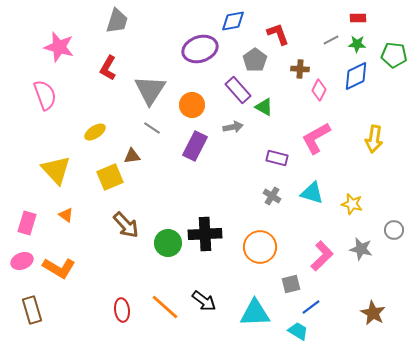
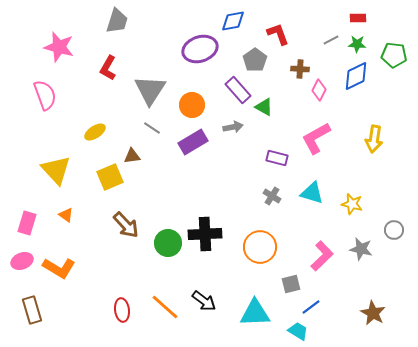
purple rectangle at (195, 146): moved 2 px left, 4 px up; rotated 32 degrees clockwise
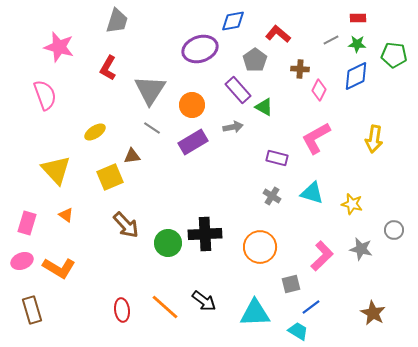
red L-shape at (278, 34): rotated 30 degrees counterclockwise
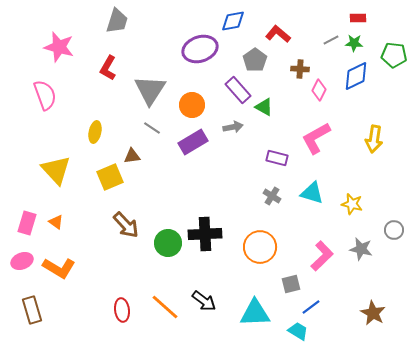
green star at (357, 44): moved 3 px left, 1 px up
yellow ellipse at (95, 132): rotated 45 degrees counterclockwise
orange triangle at (66, 215): moved 10 px left, 7 px down
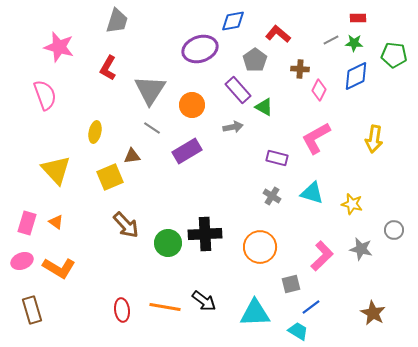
purple rectangle at (193, 142): moved 6 px left, 9 px down
orange line at (165, 307): rotated 32 degrees counterclockwise
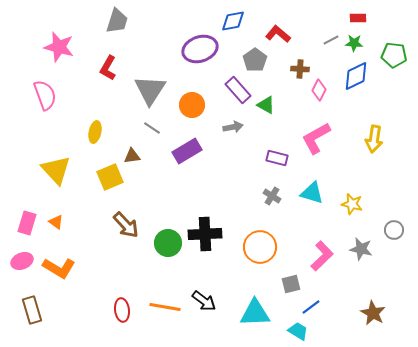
green triangle at (264, 107): moved 2 px right, 2 px up
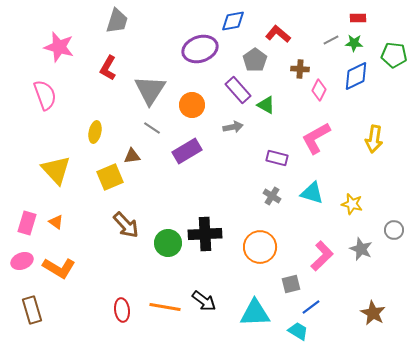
gray star at (361, 249): rotated 10 degrees clockwise
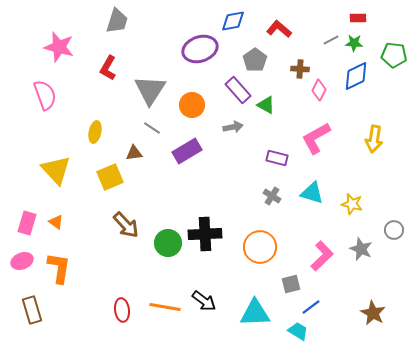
red L-shape at (278, 34): moved 1 px right, 5 px up
brown triangle at (132, 156): moved 2 px right, 3 px up
orange L-shape at (59, 268): rotated 112 degrees counterclockwise
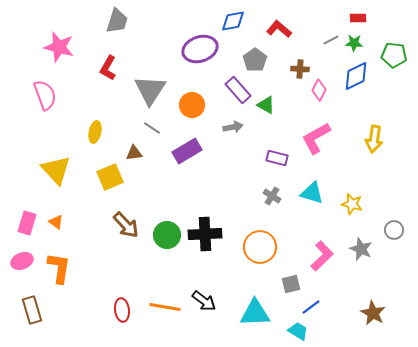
green circle at (168, 243): moved 1 px left, 8 px up
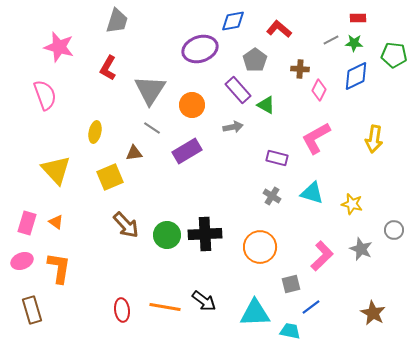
cyan trapezoid at (298, 331): moved 8 px left; rotated 20 degrees counterclockwise
